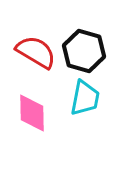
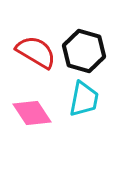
cyan trapezoid: moved 1 px left, 1 px down
pink diamond: rotated 33 degrees counterclockwise
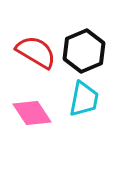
black hexagon: rotated 21 degrees clockwise
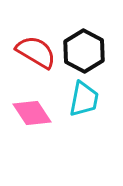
black hexagon: rotated 9 degrees counterclockwise
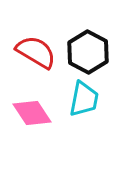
black hexagon: moved 4 px right, 1 px down
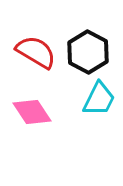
cyan trapezoid: moved 15 px right; rotated 15 degrees clockwise
pink diamond: moved 1 px up
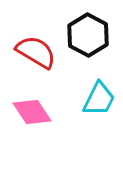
black hexagon: moved 17 px up
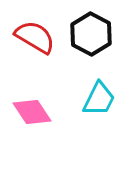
black hexagon: moved 3 px right, 1 px up
red semicircle: moved 1 px left, 15 px up
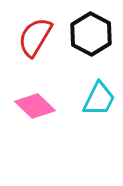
red semicircle: rotated 90 degrees counterclockwise
pink diamond: moved 3 px right, 6 px up; rotated 12 degrees counterclockwise
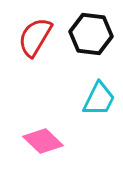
black hexagon: rotated 21 degrees counterclockwise
pink diamond: moved 8 px right, 35 px down
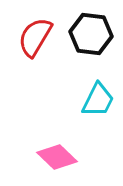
cyan trapezoid: moved 1 px left, 1 px down
pink diamond: moved 14 px right, 16 px down
